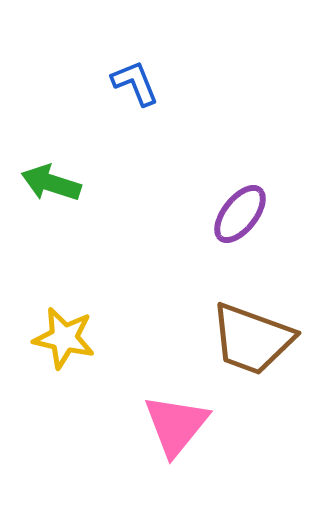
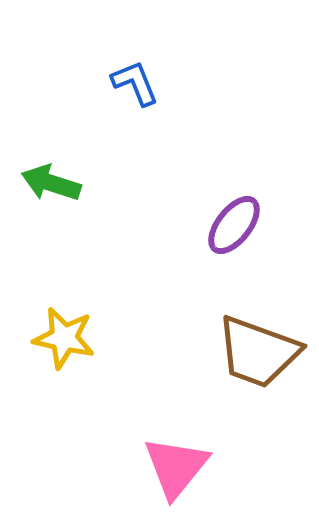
purple ellipse: moved 6 px left, 11 px down
brown trapezoid: moved 6 px right, 13 px down
pink triangle: moved 42 px down
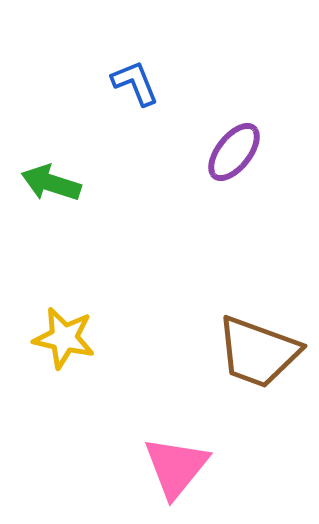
purple ellipse: moved 73 px up
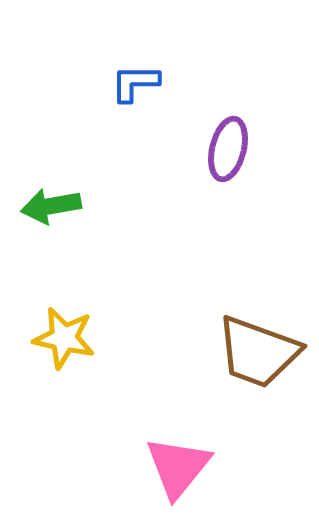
blue L-shape: rotated 68 degrees counterclockwise
purple ellipse: moved 6 px left, 3 px up; rotated 24 degrees counterclockwise
green arrow: moved 23 px down; rotated 28 degrees counterclockwise
pink triangle: moved 2 px right
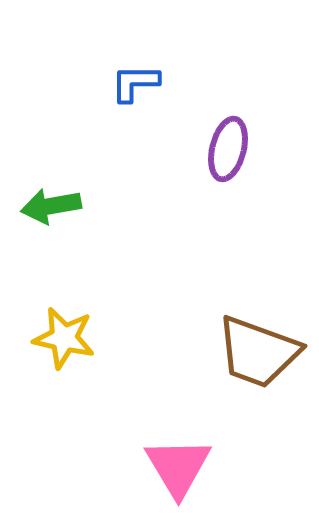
pink triangle: rotated 10 degrees counterclockwise
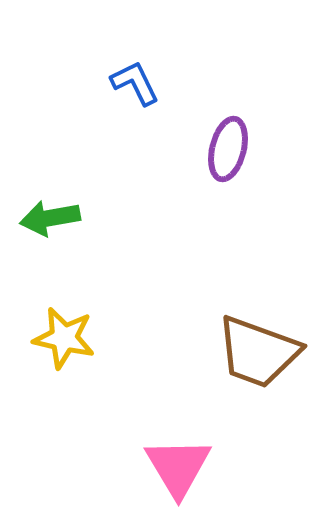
blue L-shape: rotated 64 degrees clockwise
green arrow: moved 1 px left, 12 px down
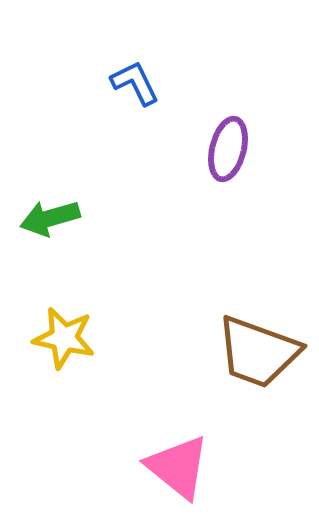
green arrow: rotated 6 degrees counterclockwise
pink triangle: rotated 20 degrees counterclockwise
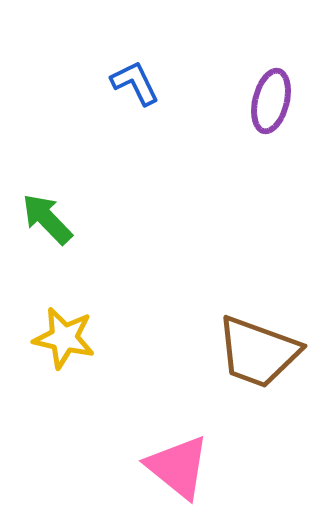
purple ellipse: moved 43 px right, 48 px up
green arrow: moved 3 px left, 1 px down; rotated 62 degrees clockwise
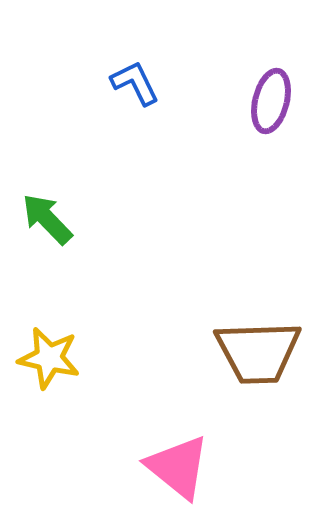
yellow star: moved 15 px left, 20 px down
brown trapezoid: rotated 22 degrees counterclockwise
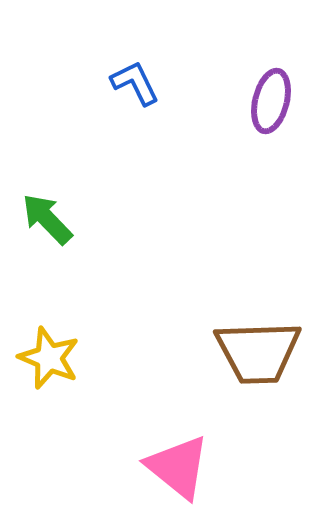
yellow star: rotated 10 degrees clockwise
